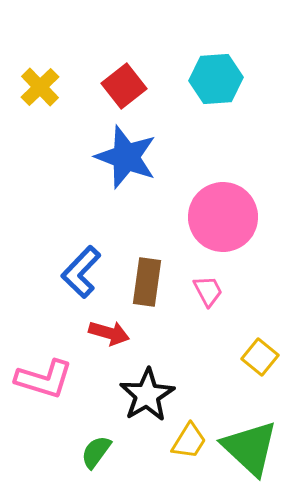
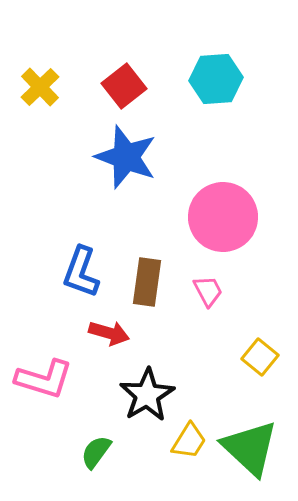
blue L-shape: rotated 24 degrees counterclockwise
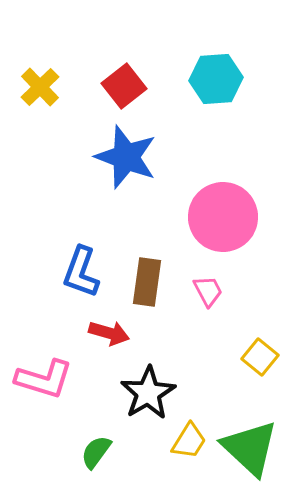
black star: moved 1 px right, 2 px up
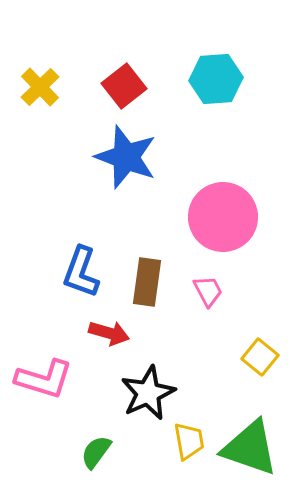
black star: rotated 6 degrees clockwise
yellow trapezoid: rotated 42 degrees counterclockwise
green triangle: rotated 24 degrees counterclockwise
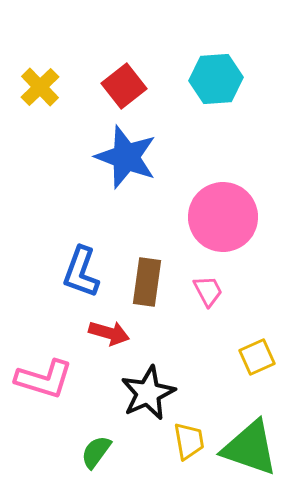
yellow square: moved 3 px left; rotated 27 degrees clockwise
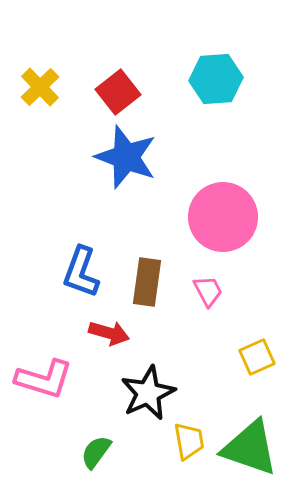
red square: moved 6 px left, 6 px down
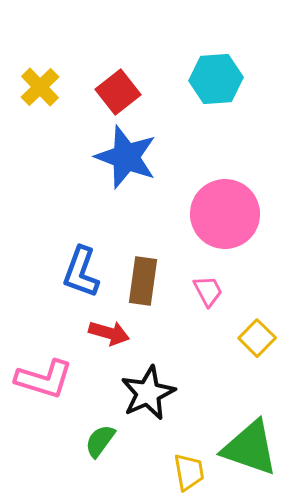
pink circle: moved 2 px right, 3 px up
brown rectangle: moved 4 px left, 1 px up
yellow square: moved 19 px up; rotated 21 degrees counterclockwise
yellow trapezoid: moved 31 px down
green semicircle: moved 4 px right, 11 px up
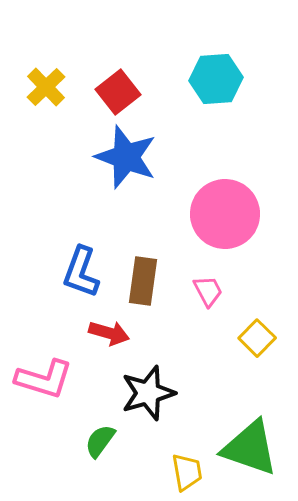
yellow cross: moved 6 px right
black star: rotated 8 degrees clockwise
yellow trapezoid: moved 2 px left
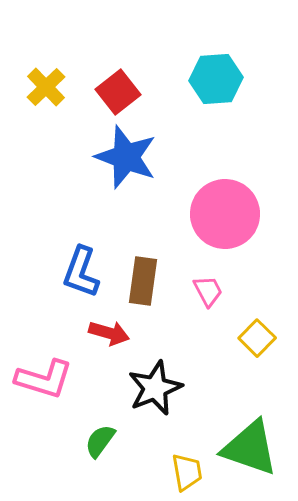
black star: moved 7 px right, 5 px up; rotated 6 degrees counterclockwise
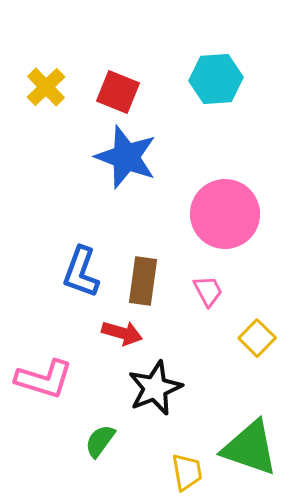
red square: rotated 30 degrees counterclockwise
red arrow: moved 13 px right
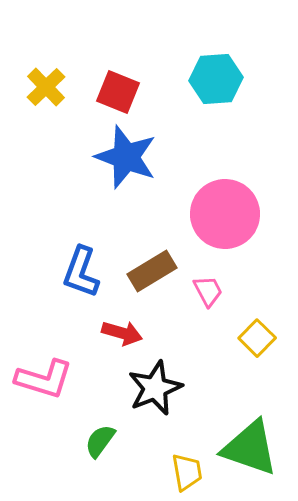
brown rectangle: moved 9 px right, 10 px up; rotated 51 degrees clockwise
